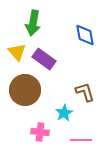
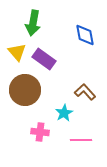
brown L-shape: rotated 25 degrees counterclockwise
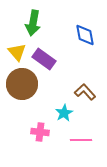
brown circle: moved 3 px left, 6 px up
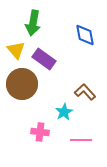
yellow triangle: moved 1 px left, 2 px up
cyan star: moved 1 px up
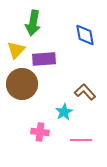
yellow triangle: rotated 24 degrees clockwise
purple rectangle: rotated 40 degrees counterclockwise
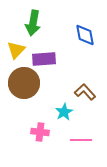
brown circle: moved 2 px right, 1 px up
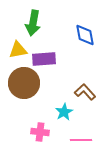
yellow triangle: moved 2 px right; rotated 36 degrees clockwise
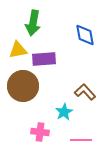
brown circle: moved 1 px left, 3 px down
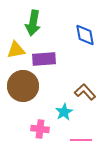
yellow triangle: moved 2 px left
pink cross: moved 3 px up
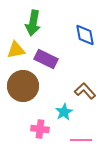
purple rectangle: moved 2 px right; rotated 30 degrees clockwise
brown L-shape: moved 1 px up
